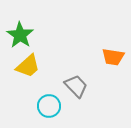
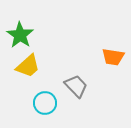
cyan circle: moved 4 px left, 3 px up
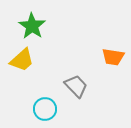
green star: moved 12 px right, 9 px up
yellow trapezoid: moved 6 px left, 6 px up
cyan circle: moved 6 px down
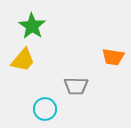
yellow trapezoid: moved 1 px right; rotated 8 degrees counterclockwise
gray trapezoid: rotated 135 degrees clockwise
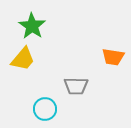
yellow trapezoid: moved 1 px up
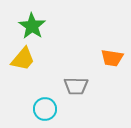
orange trapezoid: moved 1 px left, 1 px down
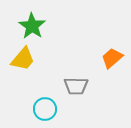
orange trapezoid: rotated 130 degrees clockwise
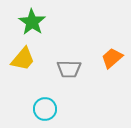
green star: moved 4 px up
gray trapezoid: moved 7 px left, 17 px up
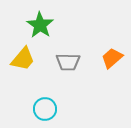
green star: moved 8 px right, 3 px down
gray trapezoid: moved 1 px left, 7 px up
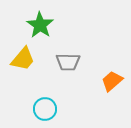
orange trapezoid: moved 23 px down
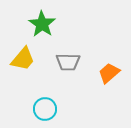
green star: moved 2 px right, 1 px up
orange trapezoid: moved 3 px left, 8 px up
